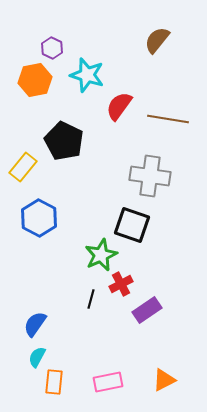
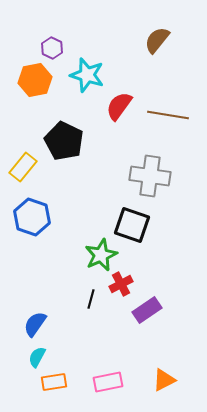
brown line: moved 4 px up
blue hexagon: moved 7 px left, 1 px up; rotated 9 degrees counterclockwise
orange rectangle: rotated 75 degrees clockwise
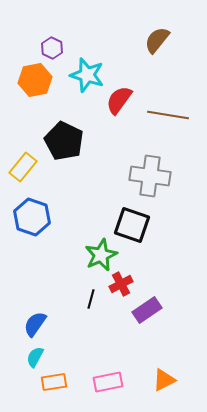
red semicircle: moved 6 px up
cyan semicircle: moved 2 px left
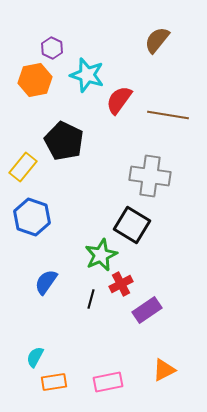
black square: rotated 12 degrees clockwise
blue semicircle: moved 11 px right, 42 px up
orange triangle: moved 10 px up
